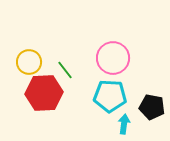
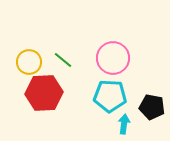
green line: moved 2 px left, 10 px up; rotated 12 degrees counterclockwise
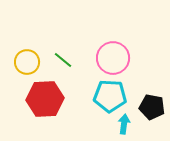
yellow circle: moved 2 px left
red hexagon: moved 1 px right, 6 px down
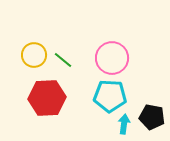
pink circle: moved 1 px left
yellow circle: moved 7 px right, 7 px up
red hexagon: moved 2 px right, 1 px up
black pentagon: moved 10 px down
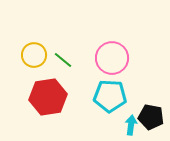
red hexagon: moved 1 px right, 1 px up; rotated 6 degrees counterclockwise
black pentagon: moved 1 px left
cyan arrow: moved 7 px right, 1 px down
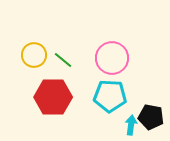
red hexagon: moved 5 px right; rotated 9 degrees clockwise
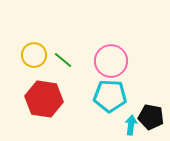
pink circle: moved 1 px left, 3 px down
red hexagon: moved 9 px left, 2 px down; rotated 9 degrees clockwise
